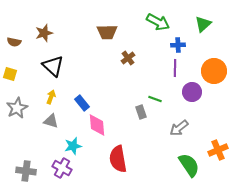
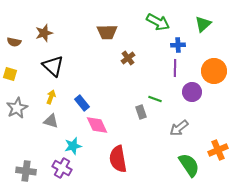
pink diamond: rotated 20 degrees counterclockwise
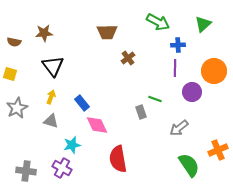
brown star: rotated 12 degrees clockwise
black triangle: rotated 10 degrees clockwise
cyan star: moved 1 px left, 1 px up
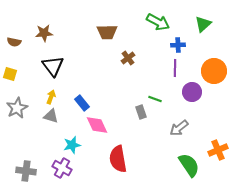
gray triangle: moved 5 px up
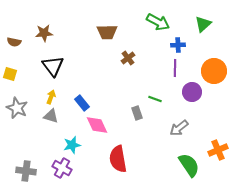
gray star: rotated 20 degrees counterclockwise
gray rectangle: moved 4 px left, 1 px down
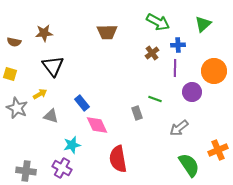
brown cross: moved 24 px right, 5 px up
yellow arrow: moved 11 px left, 3 px up; rotated 40 degrees clockwise
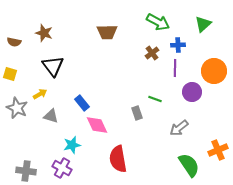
brown star: rotated 24 degrees clockwise
